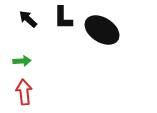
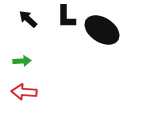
black L-shape: moved 3 px right, 1 px up
red arrow: rotated 80 degrees counterclockwise
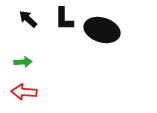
black L-shape: moved 2 px left, 2 px down
black ellipse: rotated 16 degrees counterclockwise
green arrow: moved 1 px right, 1 px down
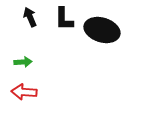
black arrow: moved 2 px right, 2 px up; rotated 24 degrees clockwise
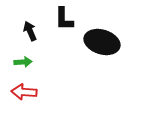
black arrow: moved 14 px down
black ellipse: moved 12 px down
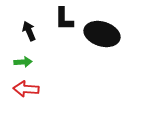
black arrow: moved 1 px left
black ellipse: moved 8 px up
red arrow: moved 2 px right, 3 px up
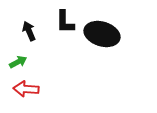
black L-shape: moved 1 px right, 3 px down
green arrow: moved 5 px left; rotated 24 degrees counterclockwise
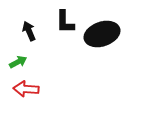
black ellipse: rotated 36 degrees counterclockwise
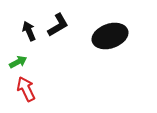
black L-shape: moved 7 px left, 3 px down; rotated 120 degrees counterclockwise
black ellipse: moved 8 px right, 2 px down
red arrow: rotated 60 degrees clockwise
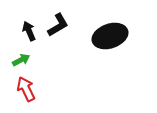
green arrow: moved 3 px right, 2 px up
